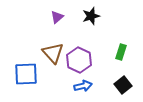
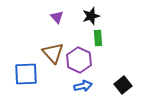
purple triangle: rotated 32 degrees counterclockwise
green rectangle: moved 23 px left, 14 px up; rotated 21 degrees counterclockwise
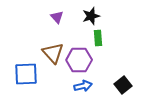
purple hexagon: rotated 25 degrees counterclockwise
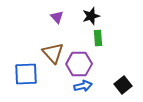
purple hexagon: moved 4 px down
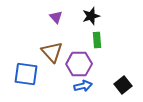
purple triangle: moved 1 px left
green rectangle: moved 1 px left, 2 px down
brown triangle: moved 1 px left, 1 px up
blue square: rotated 10 degrees clockwise
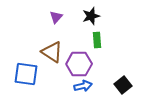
purple triangle: rotated 24 degrees clockwise
brown triangle: rotated 15 degrees counterclockwise
